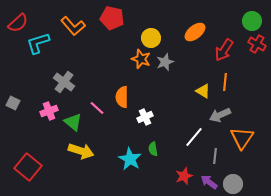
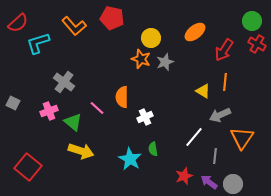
orange L-shape: moved 1 px right
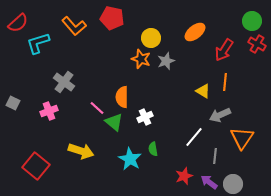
gray star: moved 1 px right, 1 px up
green triangle: moved 41 px right
red square: moved 8 px right, 1 px up
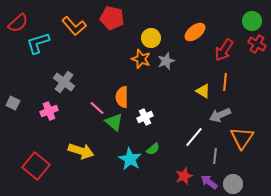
green semicircle: rotated 120 degrees counterclockwise
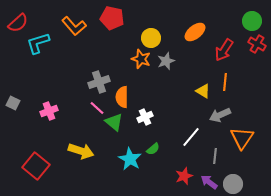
gray cross: moved 35 px right; rotated 35 degrees clockwise
white line: moved 3 px left
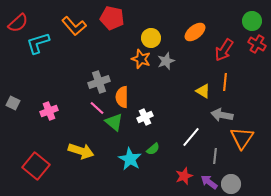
gray arrow: moved 2 px right; rotated 35 degrees clockwise
gray circle: moved 2 px left
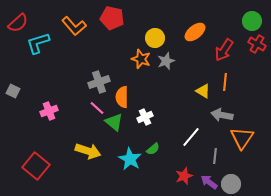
yellow circle: moved 4 px right
gray square: moved 12 px up
yellow arrow: moved 7 px right
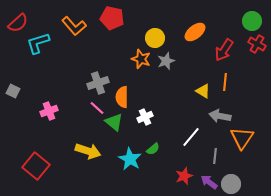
gray cross: moved 1 px left, 1 px down
gray arrow: moved 2 px left, 1 px down
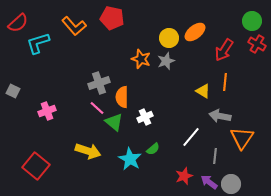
yellow circle: moved 14 px right
gray cross: moved 1 px right
pink cross: moved 2 px left
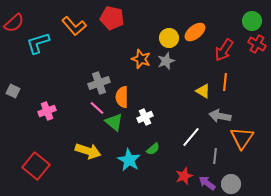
red semicircle: moved 4 px left
cyan star: moved 1 px left, 1 px down
purple arrow: moved 2 px left, 1 px down
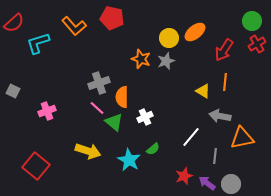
red cross: rotated 30 degrees clockwise
orange triangle: rotated 45 degrees clockwise
